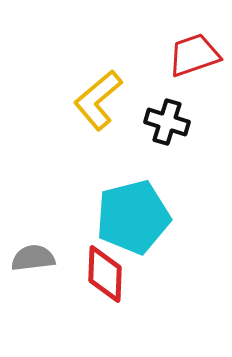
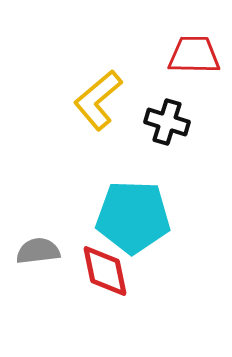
red trapezoid: rotated 20 degrees clockwise
cyan pentagon: rotated 16 degrees clockwise
gray semicircle: moved 5 px right, 7 px up
red diamond: moved 3 px up; rotated 14 degrees counterclockwise
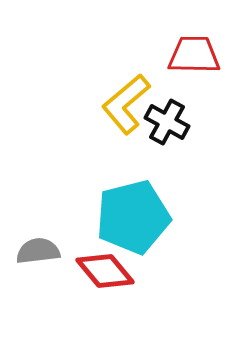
yellow L-shape: moved 28 px right, 4 px down
black cross: rotated 12 degrees clockwise
cyan pentagon: rotated 16 degrees counterclockwise
red diamond: rotated 28 degrees counterclockwise
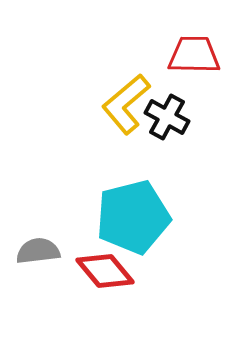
black cross: moved 5 px up
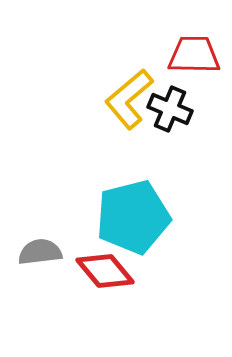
yellow L-shape: moved 3 px right, 5 px up
black cross: moved 3 px right, 8 px up; rotated 6 degrees counterclockwise
gray semicircle: moved 2 px right, 1 px down
